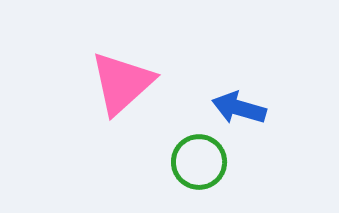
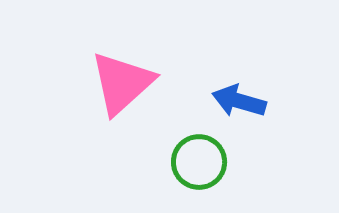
blue arrow: moved 7 px up
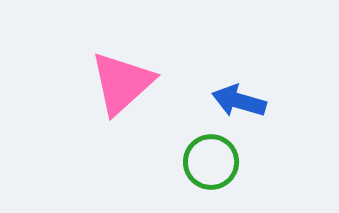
green circle: moved 12 px right
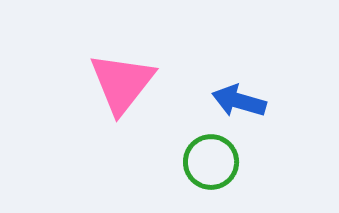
pink triangle: rotated 10 degrees counterclockwise
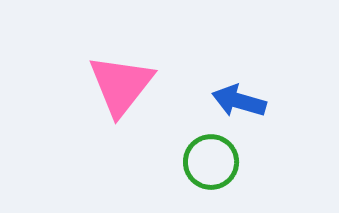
pink triangle: moved 1 px left, 2 px down
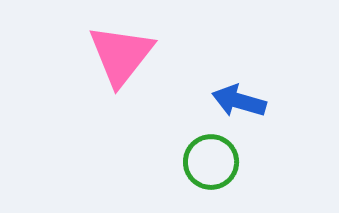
pink triangle: moved 30 px up
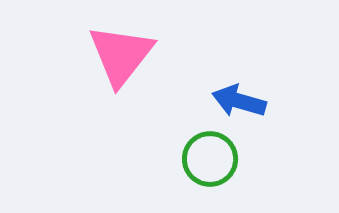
green circle: moved 1 px left, 3 px up
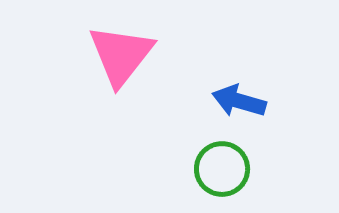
green circle: moved 12 px right, 10 px down
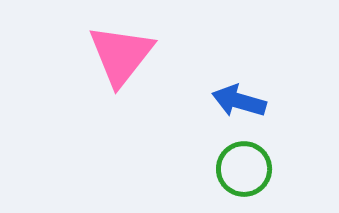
green circle: moved 22 px right
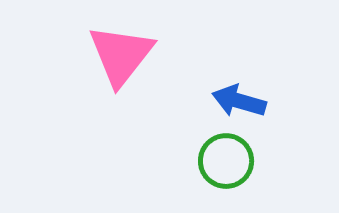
green circle: moved 18 px left, 8 px up
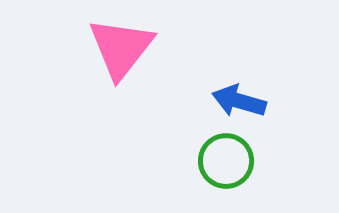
pink triangle: moved 7 px up
